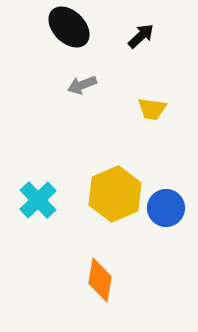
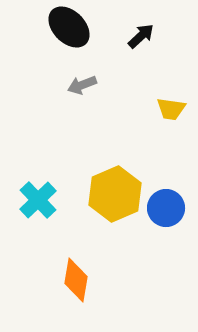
yellow trapezoid: moved 19 px right
orange diamond: moved 24 px left
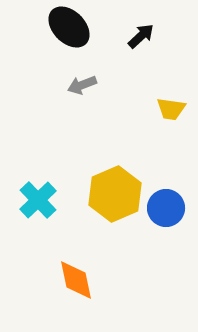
orange diamond: rotated 21 degrees counterclockwise
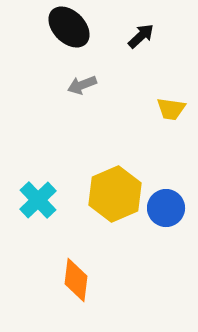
orange diamond: rotated 18 degrees clockwise
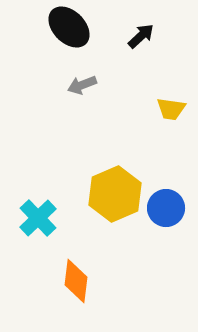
cyan cross: moved 18 px down
orange diamond: moved 1 px down
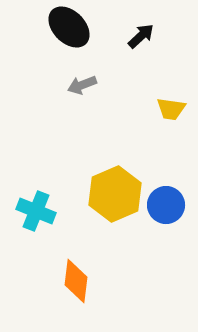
blue circle: moved 3 px up
cyan cross: moved 2 px left, 7 px up; rotated 24 degrees counterclockwise
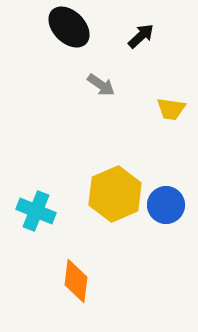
gray arrow: moved 19 px right; rotated 124 degrees counterclockwise
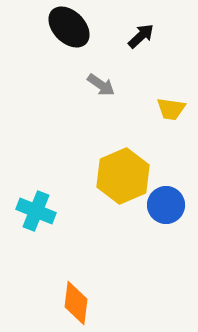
yellow hexagon: moved 8 px right, 18 px up
orange diamond: moved 22 px down
